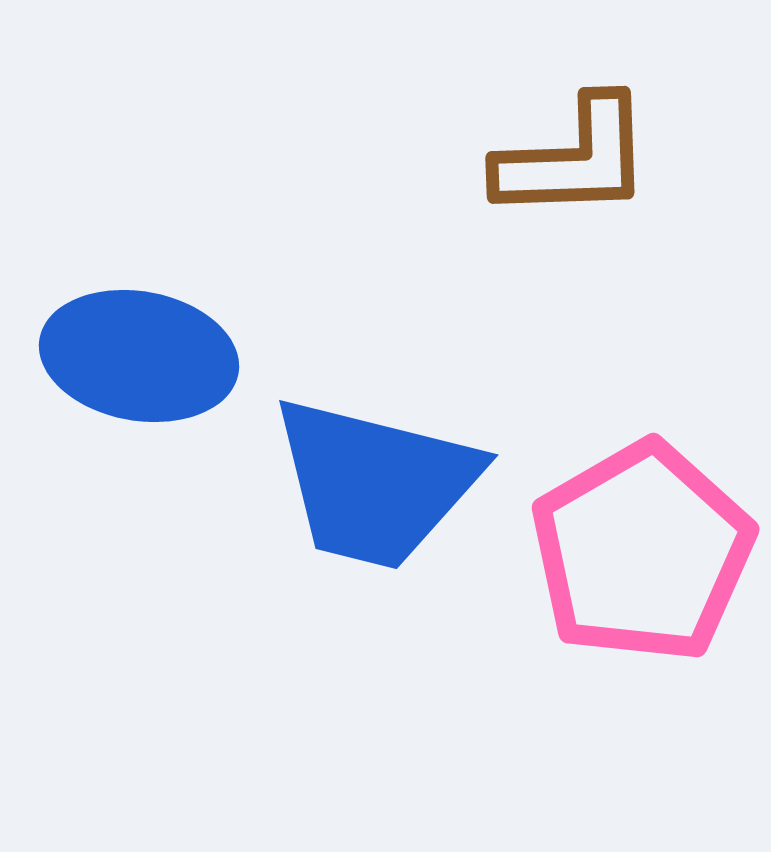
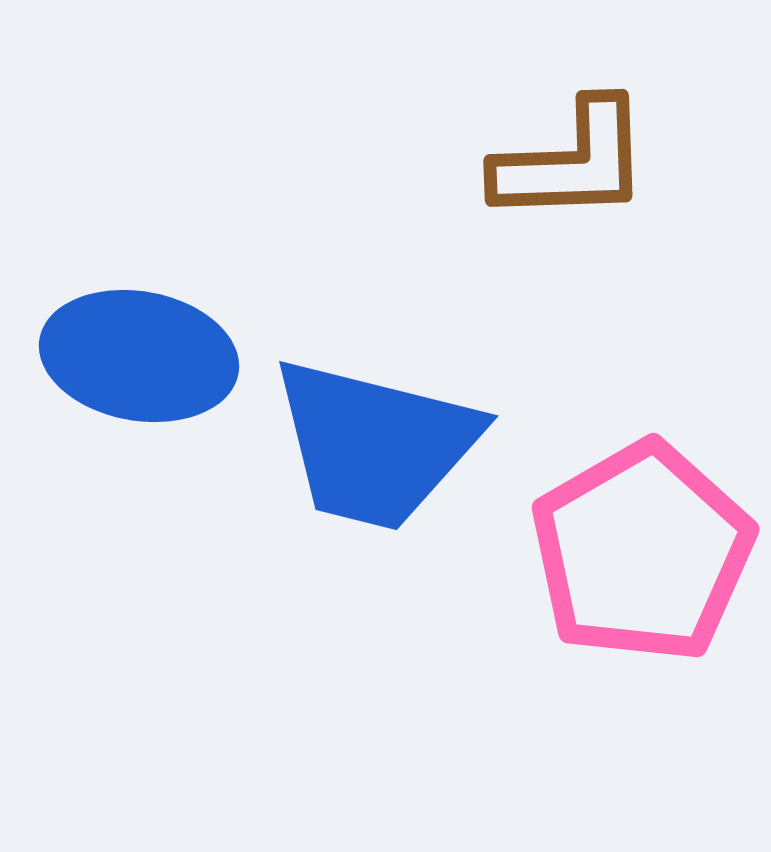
brown L-shape: moved 2 px left, 3 px down
blue trapezoid: moved 39 px up
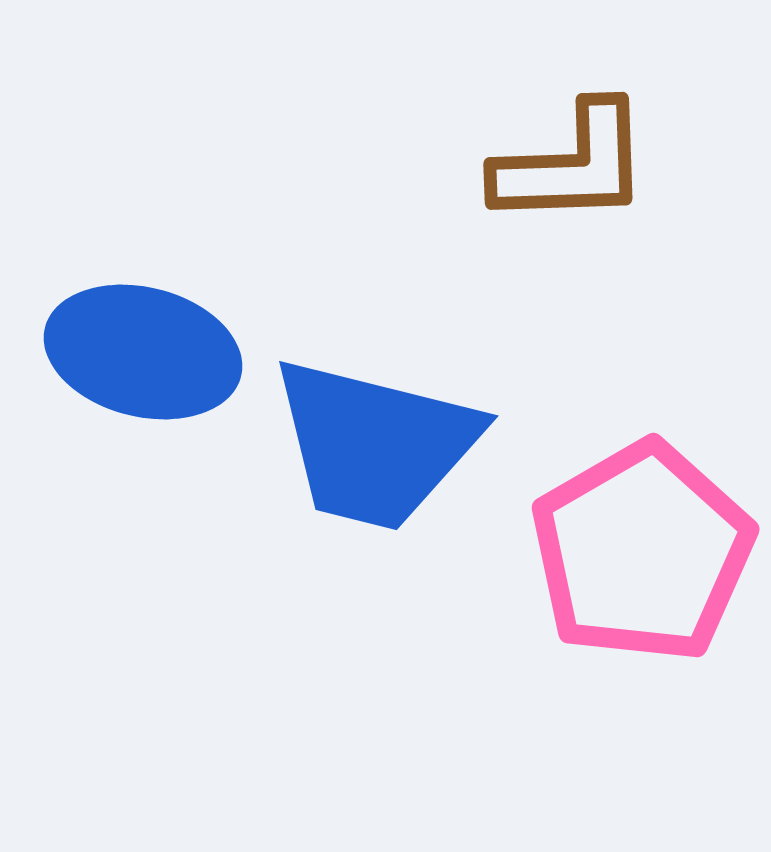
brown L-shape: moved 3 px down
blue ellipse: moved 4 px right, 4 px up; rotated 4 degrees clockwise
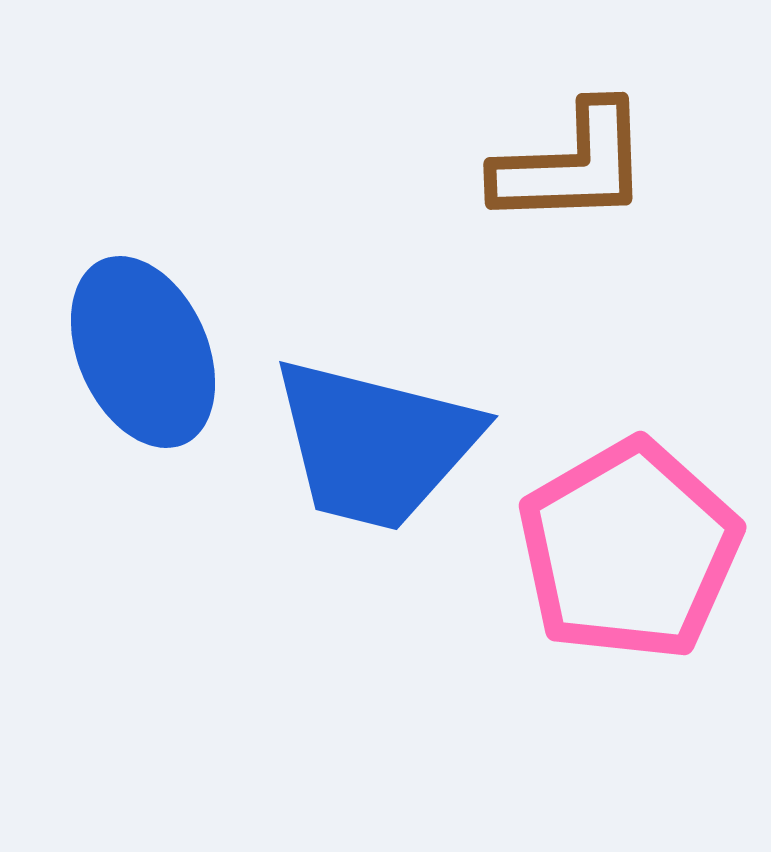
blue ellipse: rotated 52 degrees clockwise
pink pentagon: moved 13 px left, 2 px up
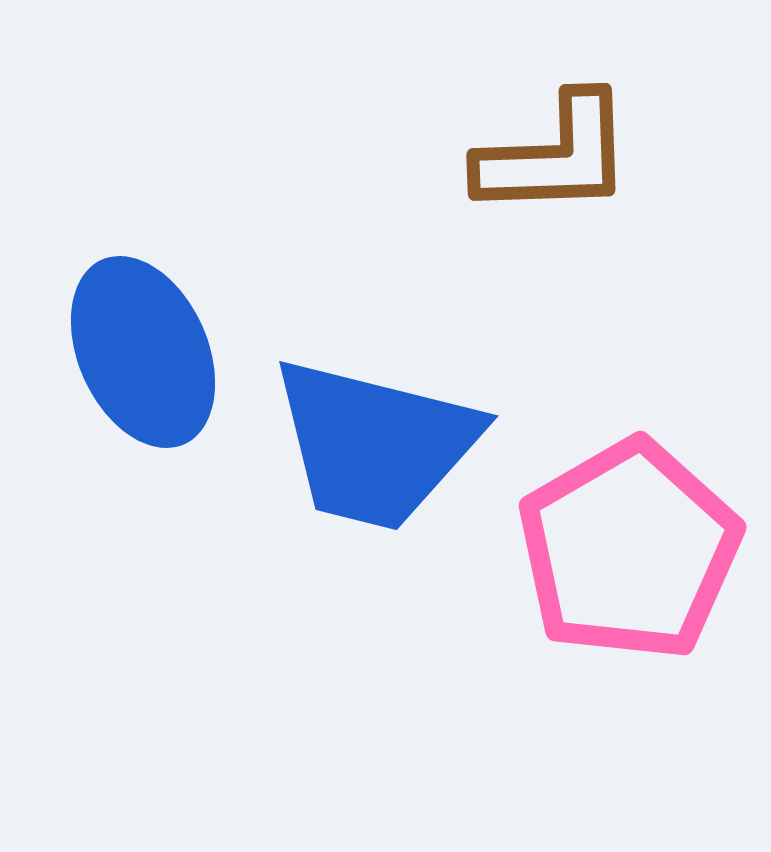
brown L-shape: moved 17 px left, 9 px up
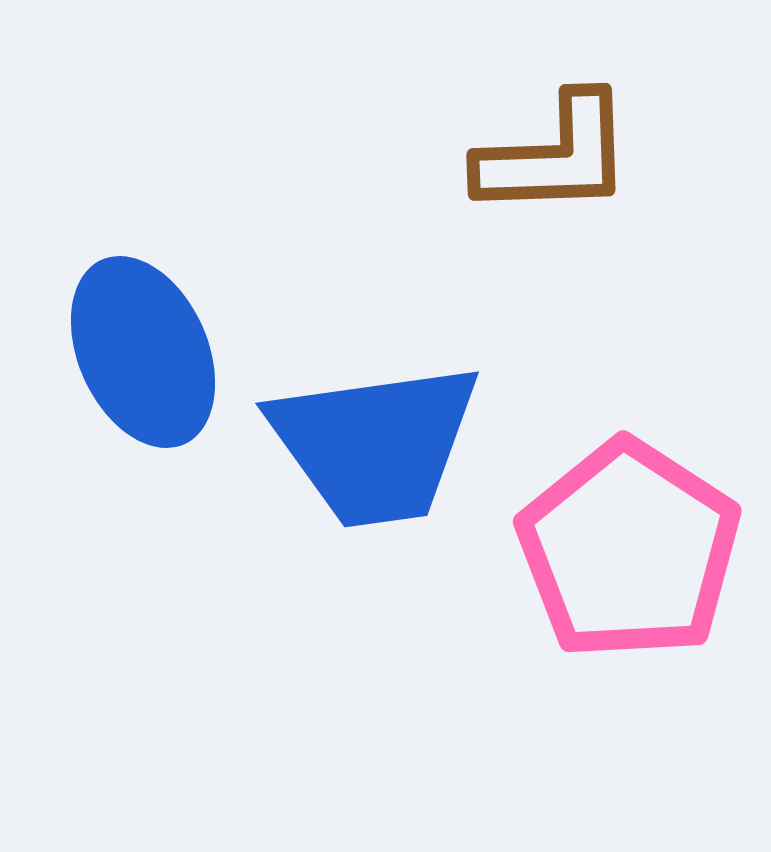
blue trapezoid: rotated 22 degrees counterclockwise
pink pentagon: rotated 9 degrees counterclockwise
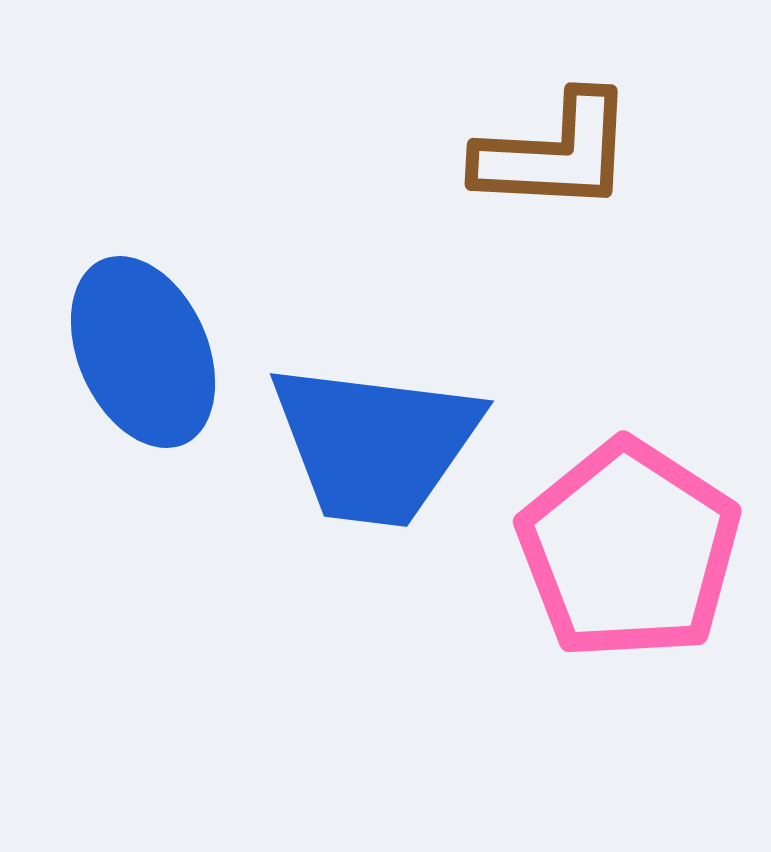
brown L-shape: moved 3 px up; rotated 5 degrees clockwise
blue trapezoid: rotated 15 degrees clockwise
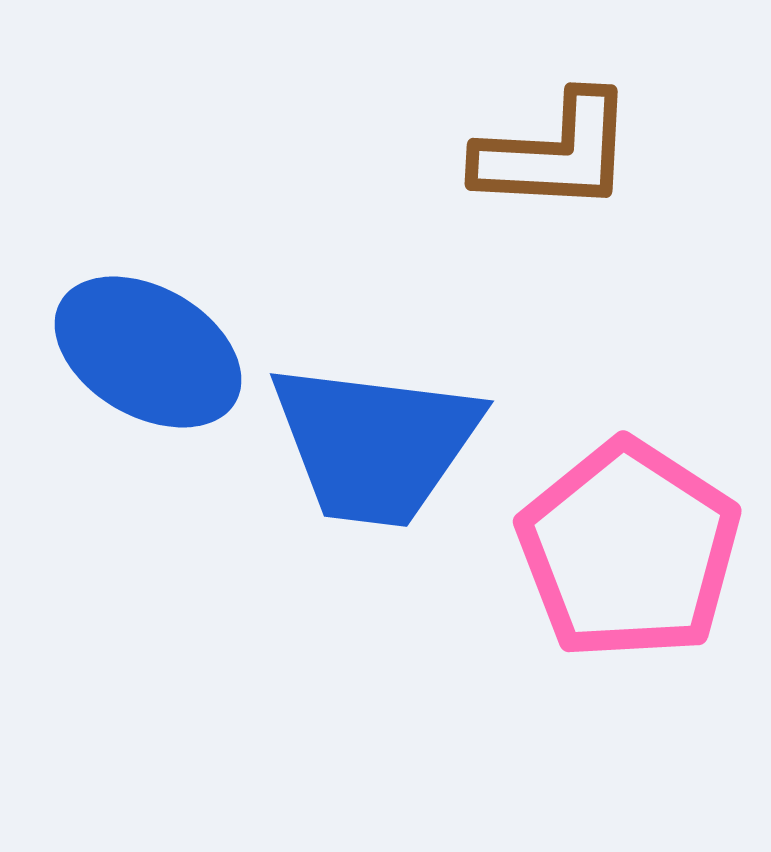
blue ellipse: moved 5 px right; rotated 36 degrees counterclockwise
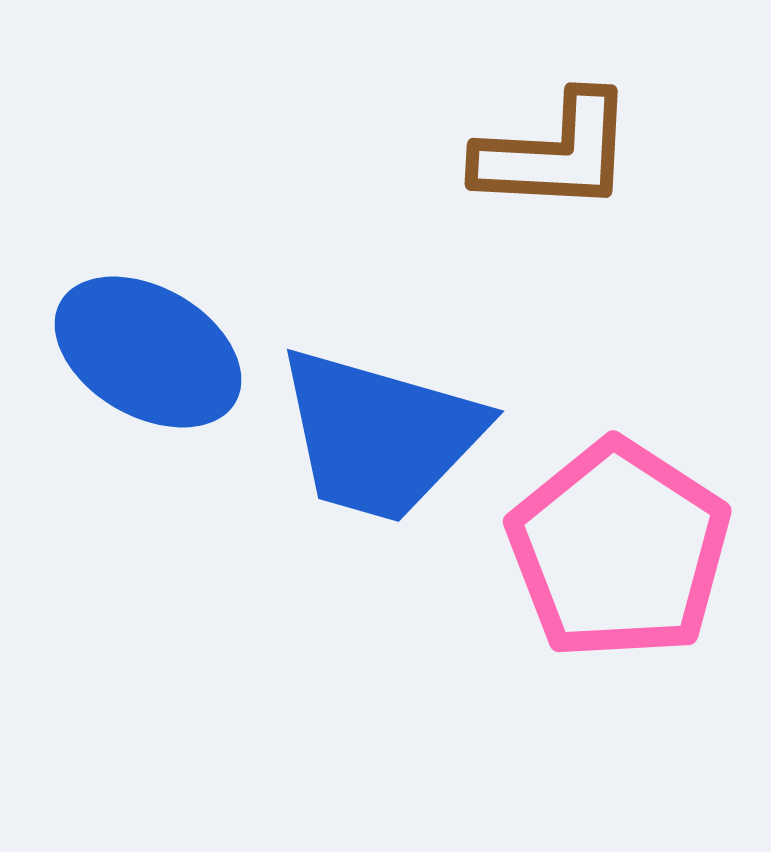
blue trapezoid: moved 5 px right, 9 px up; rotated 9 degrees clockwise
pink pentagon: moved 10 px left
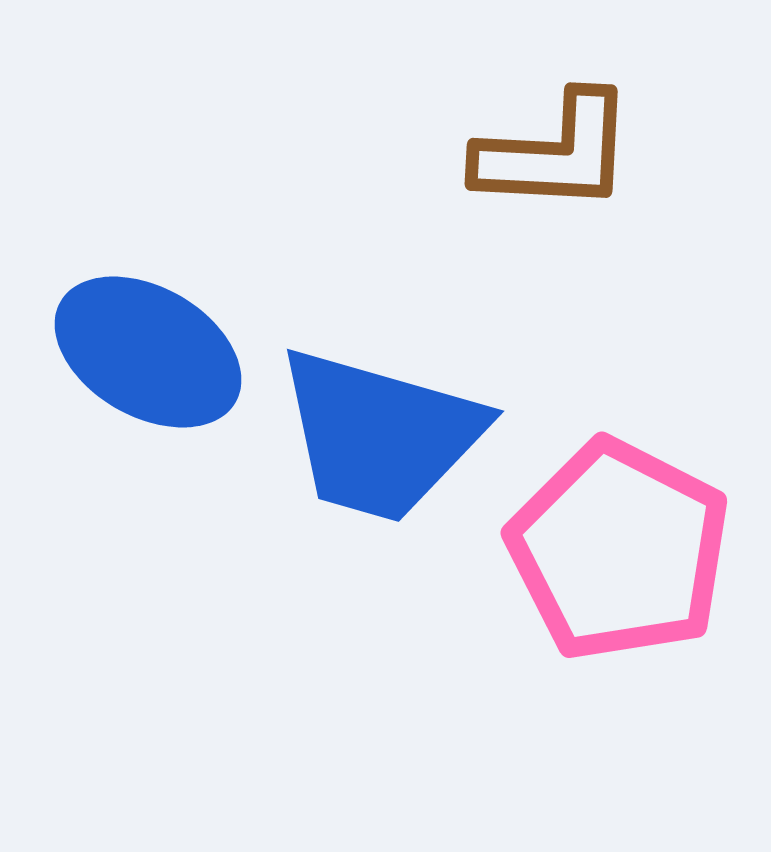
pink pentagon: rotated 6 degrees counterclockwise
